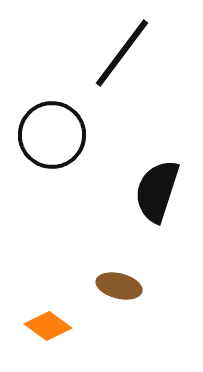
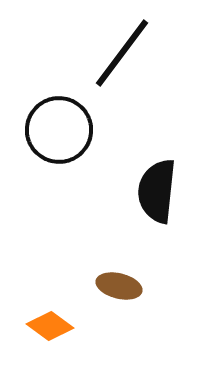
black circle: moved 7 px right, 5 px up
black semicircle: rotated 12 degrees counterclockwise
orange diamond: moved 2 px right
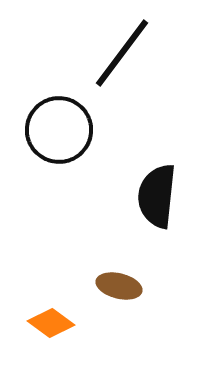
black semicircle: moved 5 px down
orange diamond: moved 1 px right, 3 px up
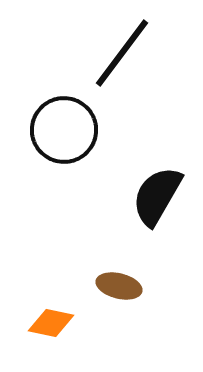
black circle: moved 5 px right
black semicircle: rotated 24 degrees clockwise
orange diamond: rotated 24 degrees counterclockwise
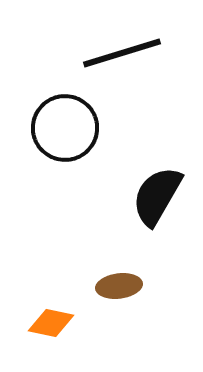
black line: rotated 36 degrees clockwise
black circle: moved 1 px right, 2 px up
brown ellipse: rotated 21 degrees counterclockwise
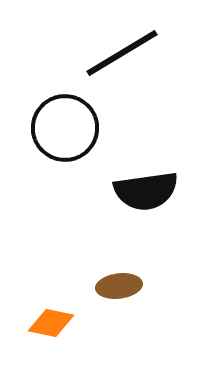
black line: rotated 14 degrees counterclockwise
black semicircle: moved 11 px left, 5 px up; rotated 128 degrees counterclockwise
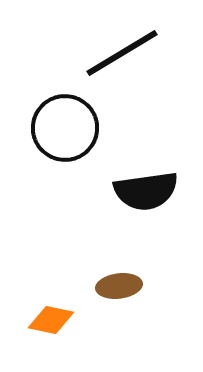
orange diamond: moved 3 px up
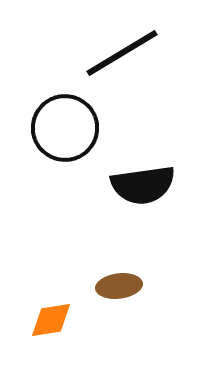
black semicircle: moved 3 px left, 6 px up
orange diamond: rotated 21 degrees counterclockwise
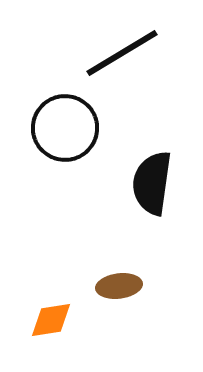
black semicircle: moved 9 px right, 2 px up; rotated 106 degrees clockwise
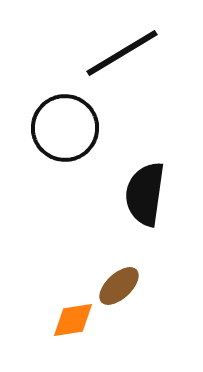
black semicircle: moved 7 px left, 11 px down
brown ellipse: rotated 36 degrees counterclockwise
orange diamond: moved 22 px right
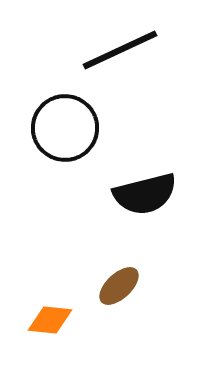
black line: moved 2 px left, 3 px up; rotated 6 degrees clockwise
black semicircle: rotated 112 degrees counterclockwise
orange diamond: moved 23 px left; rotated 15 degrees clockwise
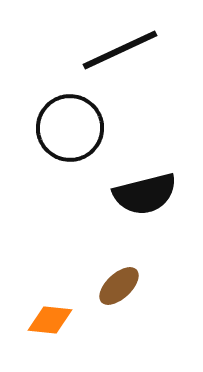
black circle: moved 5 px right
